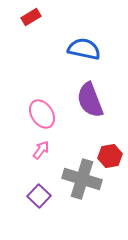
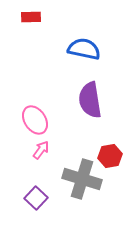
red rectangle: rotated 30 degrees clockwise
purple semicircle: rotated 12 degrees clockwise
pink ellipse: moved 7 px left, 6 px down
purple square: moved 3 px left, 2 px down
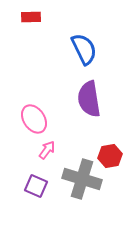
blue semicircle: rotated 52 degrees clockwise
purple semicircle: moved 1 px left, 1 px up
pink ellipse: moved 1 px left, 1 px up
pink arrow: moved 6 px right
purple square: moved 12 px up; rotated 20 degrees counterclockwise
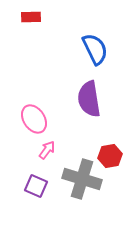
blue semicircle: moved 11 px right
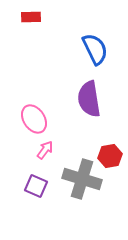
pink arrow: moved 2 px left
